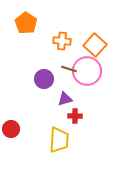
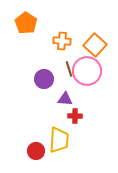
brown line: rotated 56 degrees clockwise
purple triangle: rotated 21 degrees clockwise
red circle: moved 25 px right, 22 px down
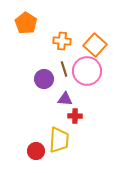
brown line: moved 5 px left
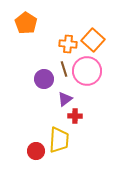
orange cross: moved 6 px right, 3 px down
orange square: moved 2 px left, 5 px up
purple triangle: rotated 42 degrees counterclockwise
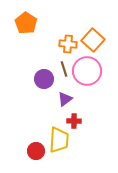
red cross: moved 1 px left, 5 px down
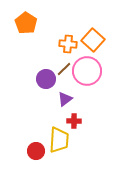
brown line: rotated 63 degrees clockwise
purple circle: moved 2 px right
